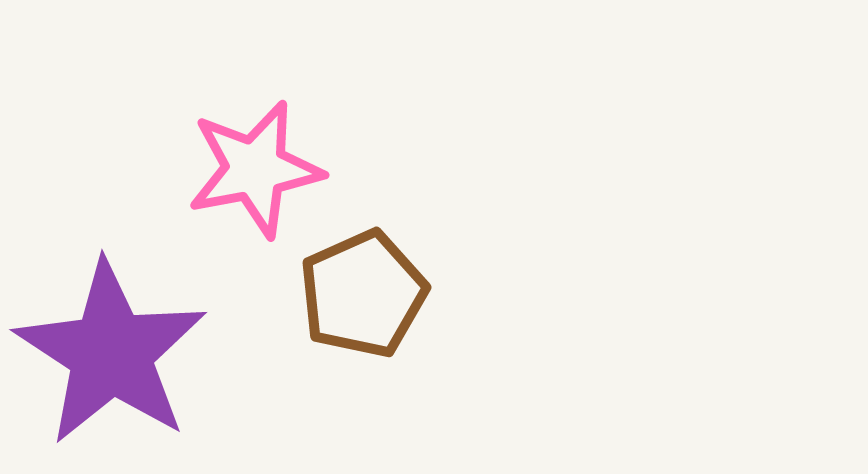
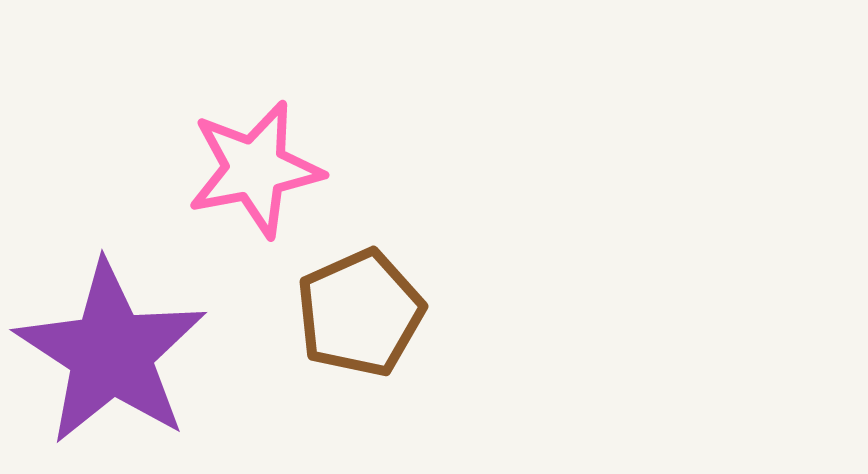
brown pentagon: moved 3 px left, 19 px down
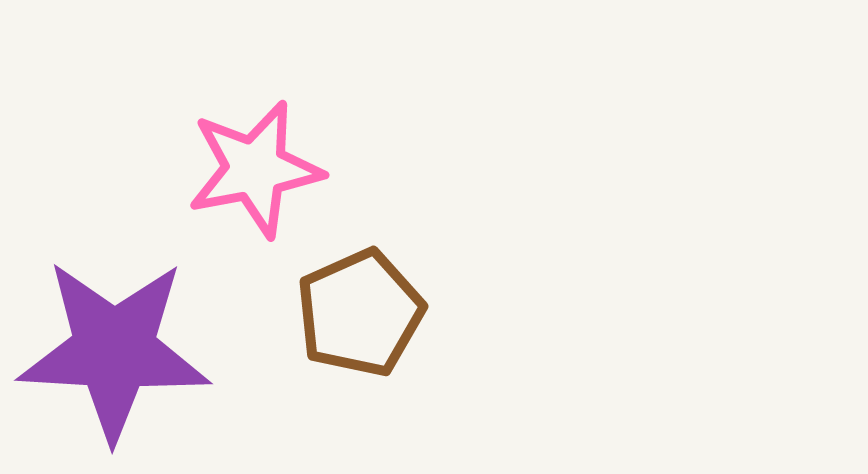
purple star: moved 3 px right, 3 px up; rotated 30 degrees counterclockwise
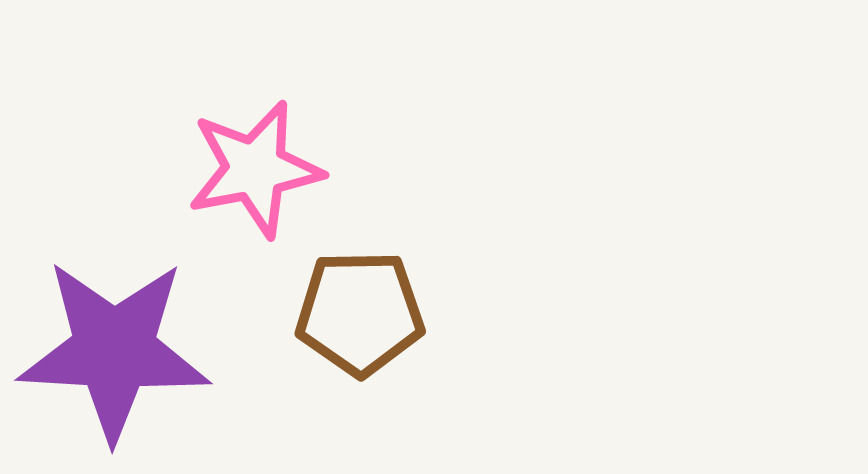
brown pentagon: rotated 23 degrees clockwise
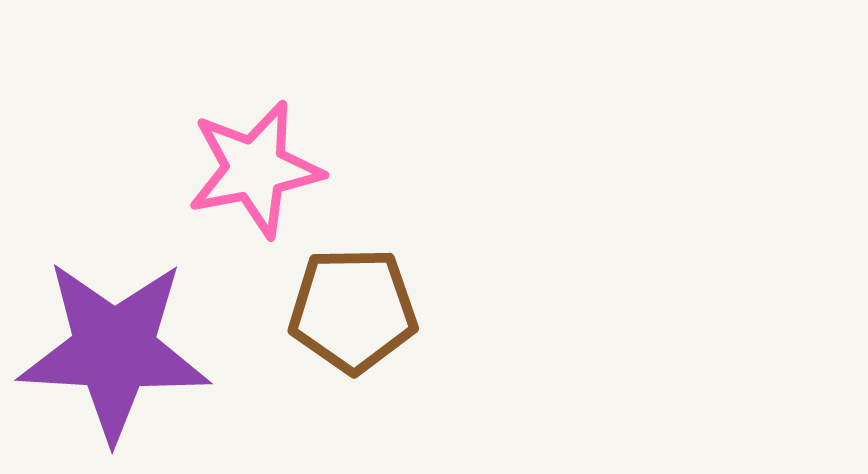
brown pentagon: moved 7 px left, 3 px up
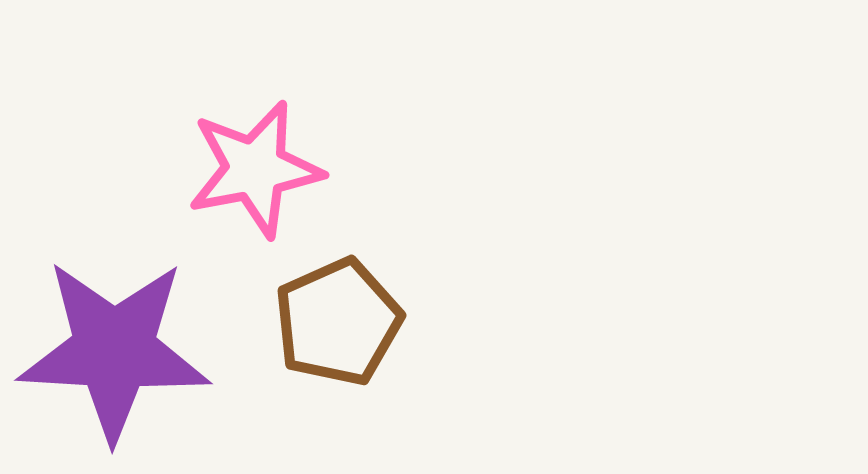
brown pentagon: moved 15 px left, 12 px down; rotated 23 degrees counterclockwise
